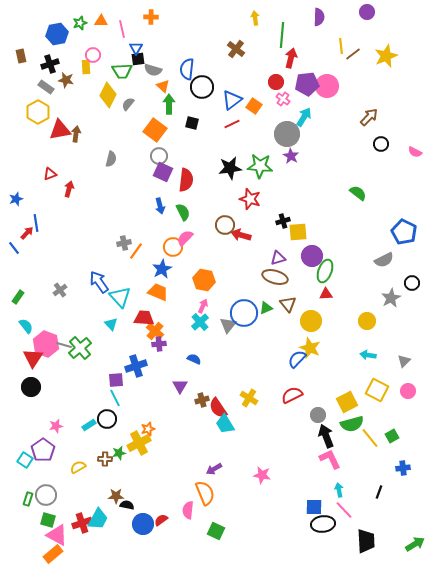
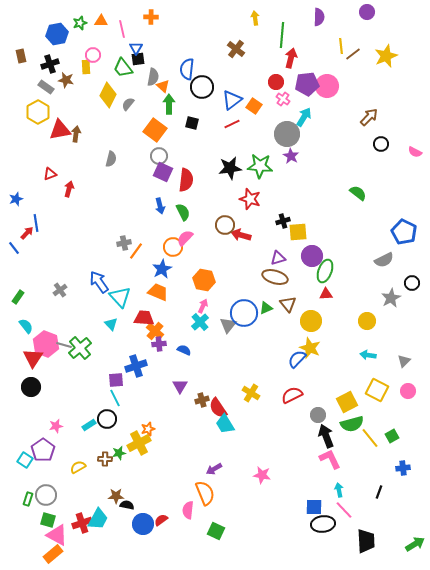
gray semicircle at (153, 70): moved 7 px down; rotated 96 degrees counterclockwise
green trapezoid at (122, 71): moved 1 px right, 3 px up; rotated 55 degrees clockwise
blue semicircle at (194, 359): moved 10 px left, 9 px up
yellow cross at (249, 398): moved 2 px right, 5 px up
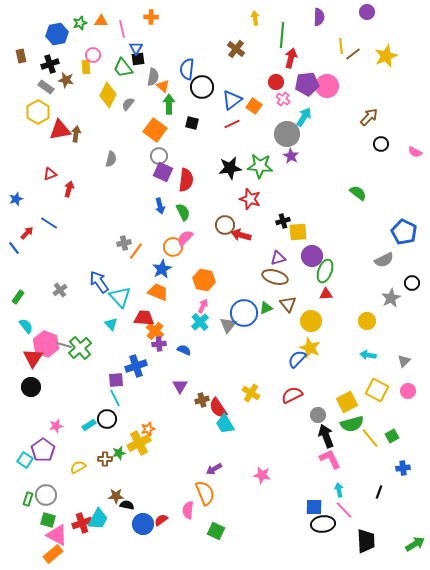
blue line at (36, 223): moved 13 px right; rotated 48 degrees counterclockwise
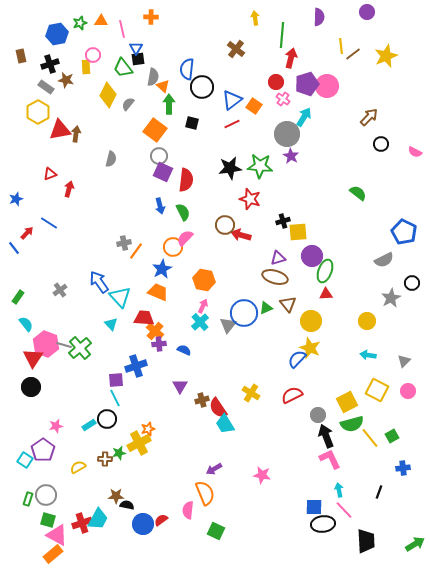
purple pentagon at (307, 84): rotated 10 degrees counterclockwise
cyan semicircle at (26, 326): moved 2 px up
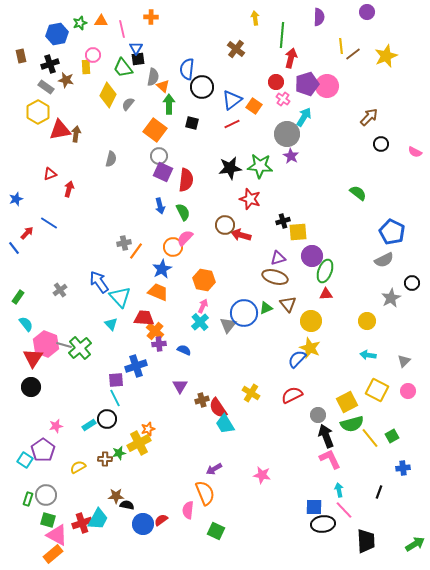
blue pentagon at (404, 232): moved 12 px left
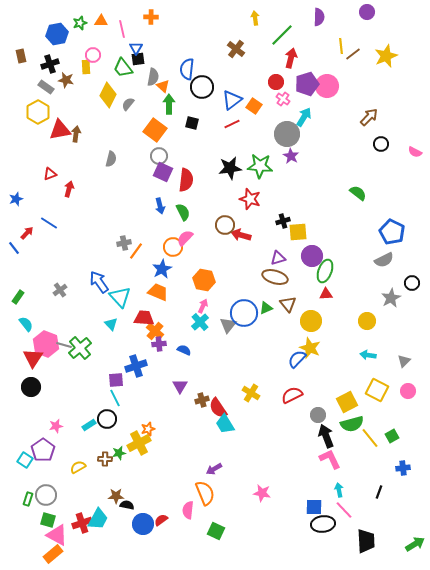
green line at (282, 35): rotated 40 degrees clockwise
pink star at (262, 475): moved 18 px down
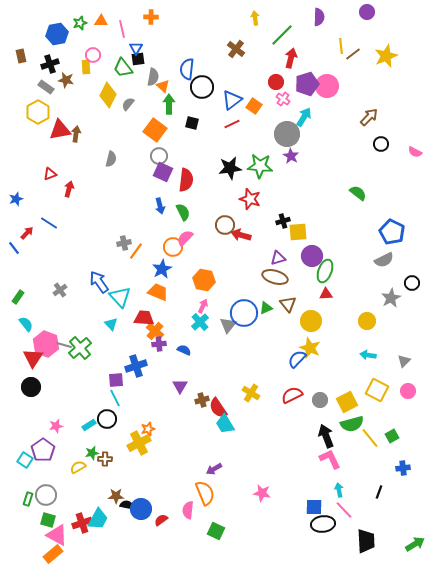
gray circle at (318, 415): moved 2 px right, 15 px up
green star at (119, 453): moved 27 px left
blue circle at (143, 524): moved 2 px left, 15 px up
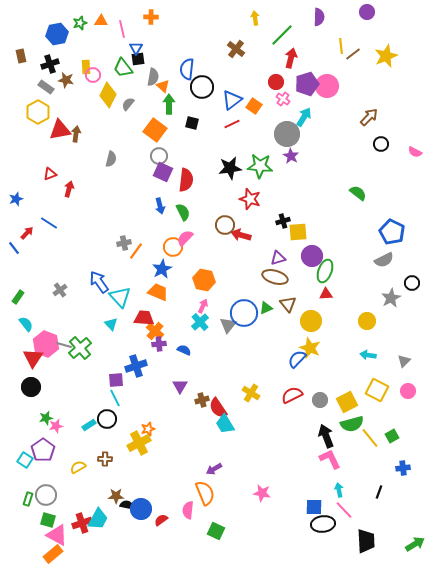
pink circle at (93, 55): moved 20 px down
green star at (92, 453): moved 46 px left, 35 px up
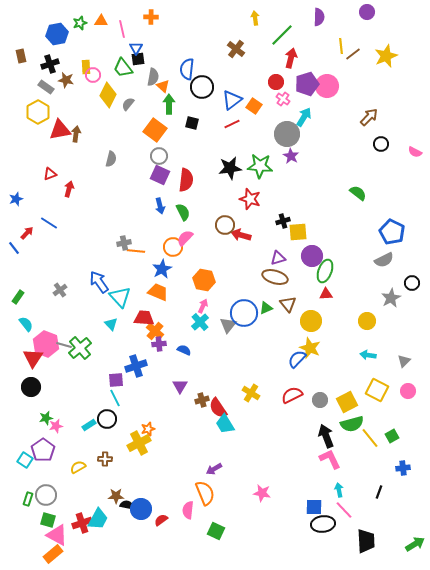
purple square at (163, 172): moved 3 px left, 3 px down
orange line at (136, 251): rotated 60 degrees clockwise
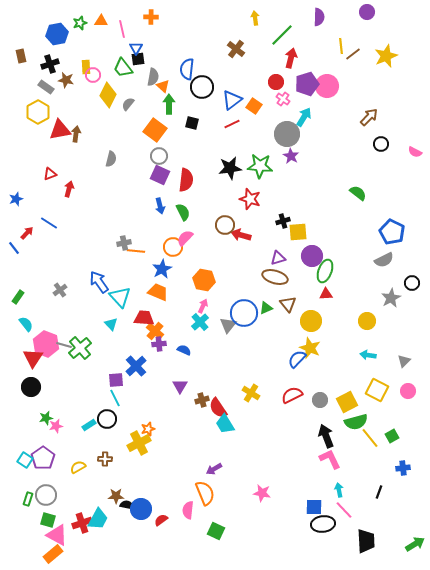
blue cross at (136, 366): rotated 25 degrees counterclockwise
green semicircle at (352, 424): moved 4 px right, 2 px up
purple pentagon at (43, 450): moved 8 px down
